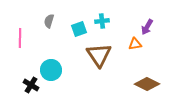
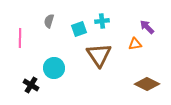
purple arrow: rotated 105 degrees clockwise
cyan circle: moved 3 px right, 2 px up
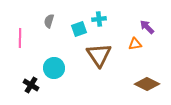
cyan cross: moved 3 px left, 2 px up
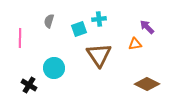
black cross: moved 2 px left
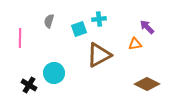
brown triangle: rotated 36 degrees clockwise
cyan circle: moved 5 px down
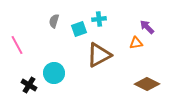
gray semicircle: moved 5 px right
pink line: moved 3 px left, 7 px down; rotated 30 degrees counterclockwise
orange triangle: moved 1 px right, 1 px up
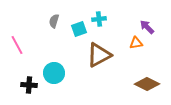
black cross: rotated 28 degrees counterclockwise
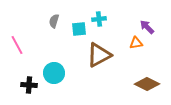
cyan square: rotated 14 degrees clockwise
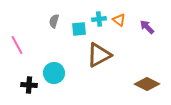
orange triangle: moved 17 px left, 23 px up; rotated 48 degrees clockwise
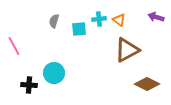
purple arrow: moved 9 px right, 10 px up; rotated 28 degrees counterclockwise
pink line: moved 3 px left, 1 px down
brown triangle: moved 28 px right, 5 px up
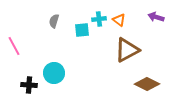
cyan square: moved 3 px right, 1 px down
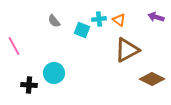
gray semicircle: rotated 56 degrees counterclockwise
cyan square: rotated 28 degrees clockwise
brown diamond: moved 5 px right, 5 px up
